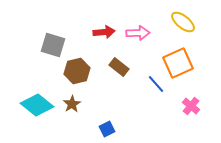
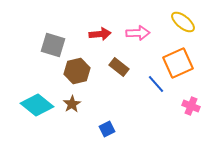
red arrow: moved 4 px left, 2 px down
pink cross: rotated 18 degrees counterclockwise
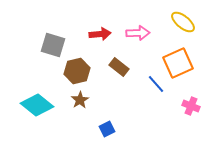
brown star: moved 8 px right, 4 px up
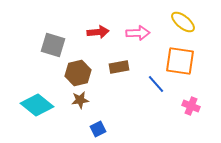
red arrow: moved 2 px left, 2 px up
orange square: moved 2 px right, 2 px up; rotated 32 degrees clockwise
brown rectangle: rotated 48 degrees counterclockwise
brown hexagon: moved 1 px right, 2 px down
brown star: rotated 24 degrees clockwise
blue square: moved 9 px left
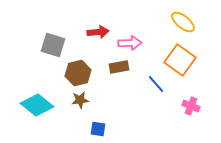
pink arrow: moved 8 px left, 10 px down
orange square: moved 1 px up; rotated 28 degrees clockwise
blue square: rotated 35 degrees clockwise
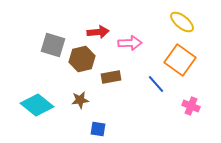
yellow ellipse: moved 1 px left
brown rectangle: moved 8 px left, 10 px down
brown hexagon: moved 4 px right, 14 px up
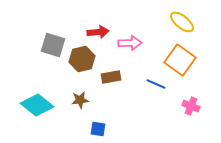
blue line: rotated 24 degrees counterclockwise
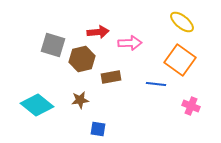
blue line: rotated 18 degrees counterclockwise
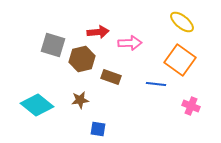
brown rectangle: rotated 30 degrees clockwise
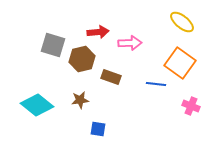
orange square: moved 3 px down
